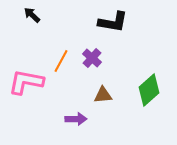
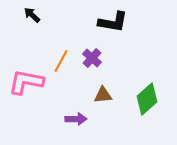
green diamond: moved 2 px left, 9 px down
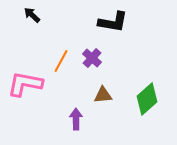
pink L-shape: moved 1 px left, 2 px down
purple arrow: rotated 90 degrees counterclockwise
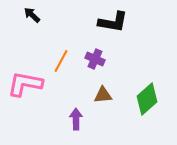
purple cross: moved 3 px right, 1 px down; rotated 18 degrees counterclockwise
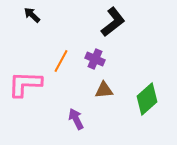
black L-shape: rotated 48 degrees counterclockwise
pink L-shape: rotated 9 degrees counterclockwise
brown triangle: moved 1 px right, 5 px up
purple arrow: rotated 25 degrees counterclockwise
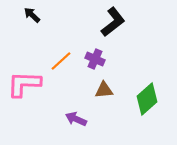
orange line: rotated 20 degrees clockwise
pink L-shape: moved 1 px left
purple arrow: rotated 40 degrees counterclockwise
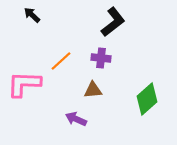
purple cross: moved 6 px right, 1 px up; rotated 18 degrees counterclockwise
brown triangle: moved 11 px left
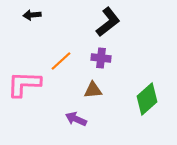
black arrow: rotated 48 degrees counterclockwise
black L-shape: moved 5 px left
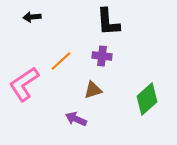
black arrow: moved 2 px down
black L-shape: rotated 124 degrees clockwise
purple cross: moved 1 px right, 2 px up
pink L-shape: rotated 36 degrees counterclockwise
brown triangle: rotated 12 degrees counterclockwise
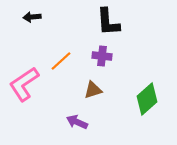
purple arrow: moved 1 px right, 3 px down
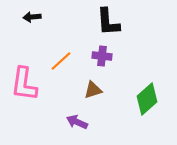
pink L-shape: rotated 48 degrees counterclockwise
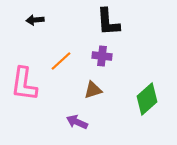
black arrow: moved 3 px right, 3 px down
